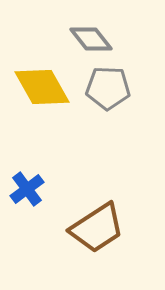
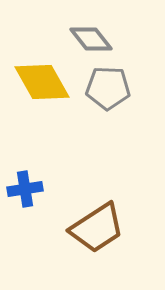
yellow diamond: moved 5 px up
blue cross: moved 2 px left; rotated 28 degrees clockwise
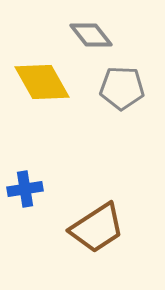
gray diamond: moved 4 px up
gray pentagon: moved 14 px right
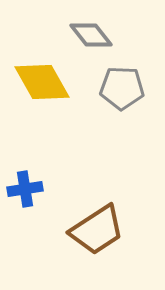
brown trapezoid: moved 2 px down
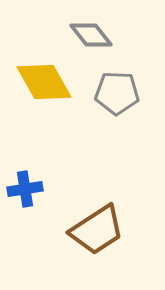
yellow diamond: moved 2 px right
gray pentagon: moved 5 px left, 5 px down
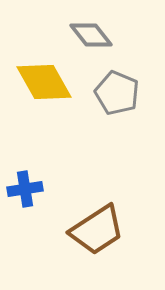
gray pentagon: rotated 21 degrees clockwise
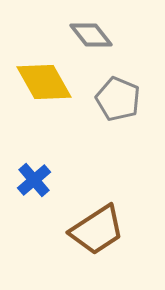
gray pentagon: moved 1 px right, 6 px down
blue cross: moved 9 px right, 9 px up; rotated 32 degrees counterclockwise
